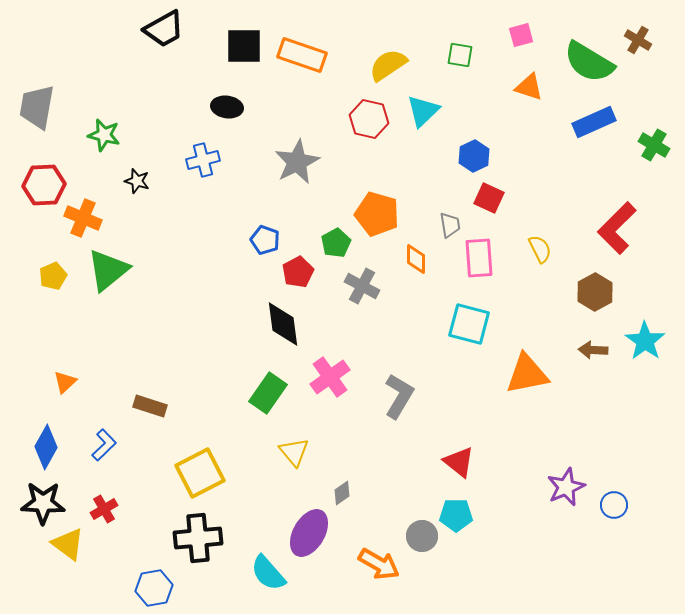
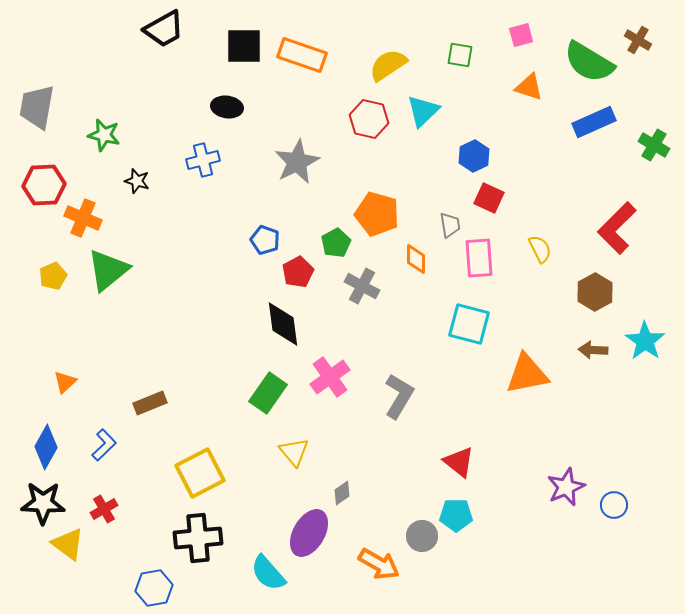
brown rectangle at (150, 406): moved 3 px up; rotated 40 degrees counterclockwise
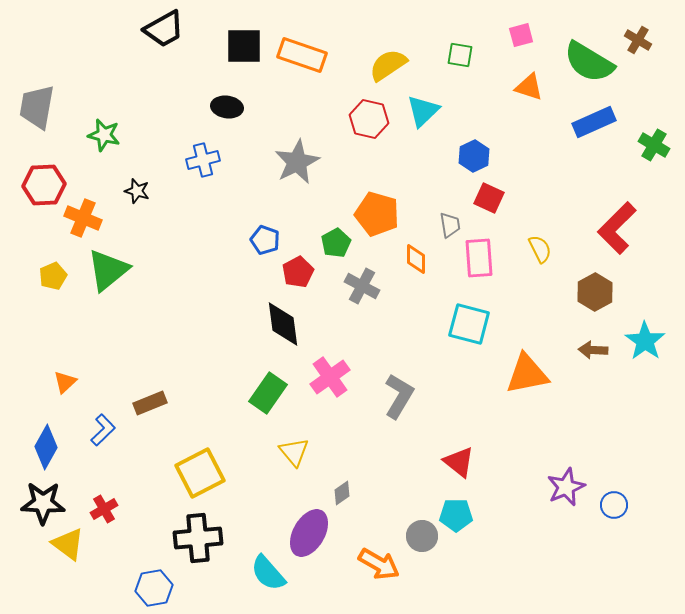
black star at (137, 181): moved 10 px down
blue L-shape at (104, 445): moved 1 px left, 15 px up
